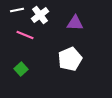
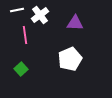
pink line: rotated 60 degrees clockwise
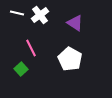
white line: moved 3 px down; rotated 24 degrees clockwise
purple triangle: rotated 30 degrees clockwise
pink line: moved 6 px right, 13 px down; rotated 18 degrees counterclockwise
white pentagon: rotated 20 degrees counterclockwise
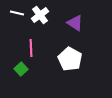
pink line: rotated 24 degrees clockwise
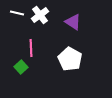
purple triangle: moved 2 px left, 1 px up
green square: moved 2 px up
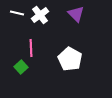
purple triangle: moved 3 px right, 8 px up; rotated 12 degrees clockwise
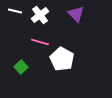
white line: moved 2 px left, 2 px up
pink line: moved 9 px right, 6 px up; rotated 72 degrees counterclockwise
white pentagon: moved 8 px left
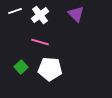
white line: rotated 32 degrees counterclockwise
white pentagon: moved 12 px left, 10 px down; rotated 25 degrees counterclockwise
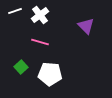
purple triangle: moved 10 px right, 12 px down
white pentagon: moved 5 px down
